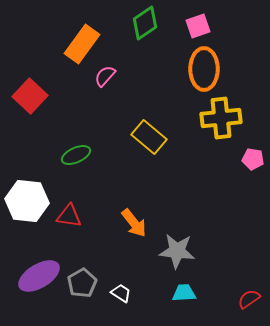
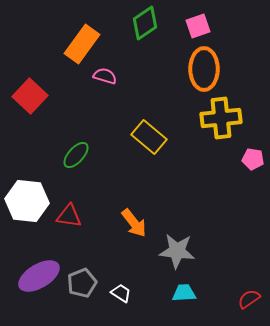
pink semicircle: rotated 65 degrees clockwise
green ellipse: rotated 24 degrees counterclockwise
gray pentagon: rotated 8 degrees clockwise
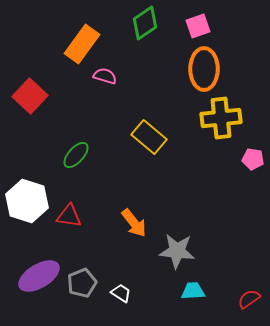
white hexagon: rotated 12 degrees clockwise
cyan trapezoid: moved 9 px right, 2 px up
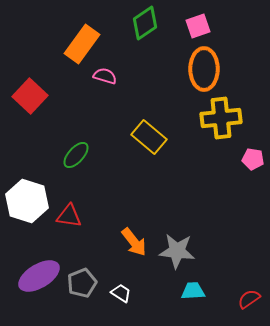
orange arrow: moved 19 px down
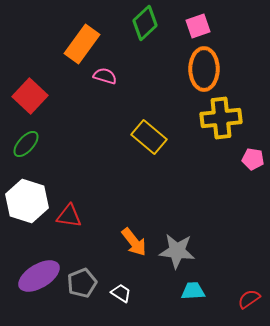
green diamond: rotated 8 degrees counterclockwise
green ellipse: moved 50 px left, 11 px up
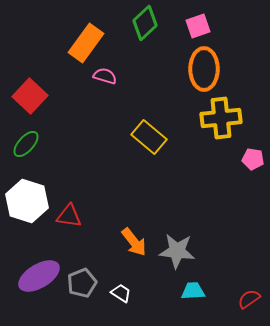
orange rectangle: moved 4 px right, 1 px up
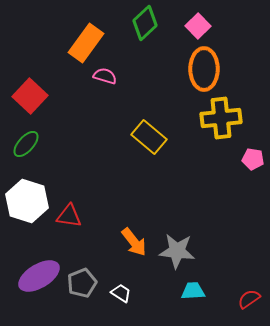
pink square: rotated 25 degrees counterclockwise
